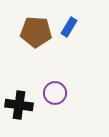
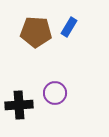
black cross: rotated 12 degrees counterclockwise
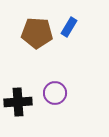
brown pentagon: moved 1 px right, 1 px down
black cross: moved 1 px left, 3 px up
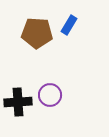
blue rectangle: moved 2 px up
purple circle: moved 5 px left, 2 px down
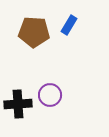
brown pentagon: moved 3 px left, 1 px up
black cross: moved 2 px down
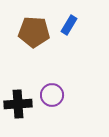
purple circle: moved 2 px right
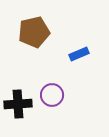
blue rectangle: moved 10 px right, 29 px down; rotated 36 degrees clockwise
brown pentagon: rotated 16 degrees counterclockwise
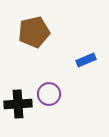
blue rectangle: moved 7 px right, 6 px down
purple circle: moved 3 px left, 1 px up
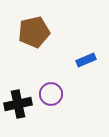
purple circle: moved 2 px right
black cross: rotated 8 degrees counterclockwise
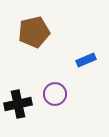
purple circle: moved 4 px right
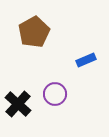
brown pentagon: rotated 16 degrees counterclockwise
black cross: rotated 36 degrees counterclockwise
